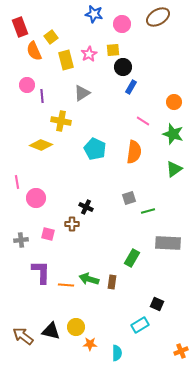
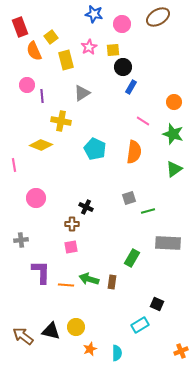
pink star at (89, 54): moved 7 px up
pink line at (17, 182): moved 3 px left, 17 px up
pink square at (48, 234): moved 23 px right, 13 px down; rotated 24 degrees counterclockwise
orange star at (90, 344): moved 5 px down; rotated 24 degrees counterclockwise
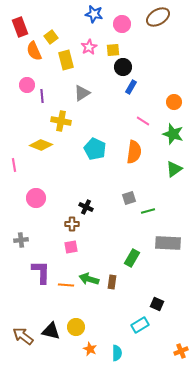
orange star at (90, 349): rotated 24 degrees counterclockwise
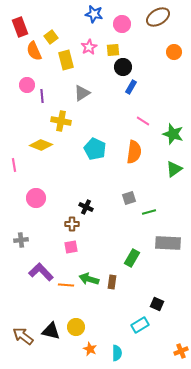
orange circle at (174, 102): moved 50 px up
green line at (148, 211): moved 1 px right, 1 px down
purple L-shape at (41, 272): rotated 45 degrees counterclockwise
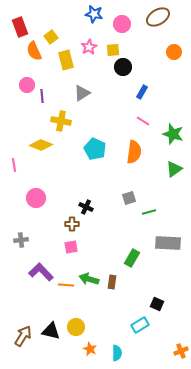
blue rectangle at (131, 87): moved 11 px right, 5 px down
brown arrow at (23, 336): rotated 85 degrees clockwise
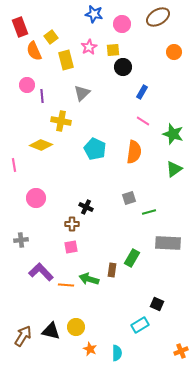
gray triangle at (82, 93): rotated 12 degrees counterclockwise
brown rectangle at (112, 282): moved 12 px up
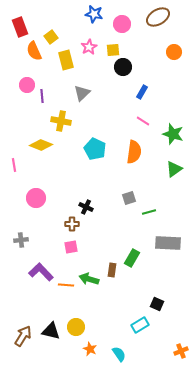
cyan semicircle at (117, 353): moved 2 px right, 1 px down; rotated 35 degrees counterclockwise
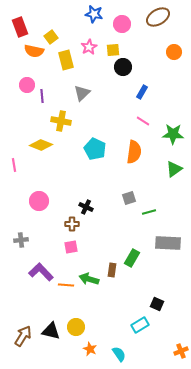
orange semicircle at (34, 51): rotated 54 degrees counterclockwise
green star at (173, 134): rotated 15 degrees counterclockwise
pink circle at (36, 198): moved 3 px right, 3 px down
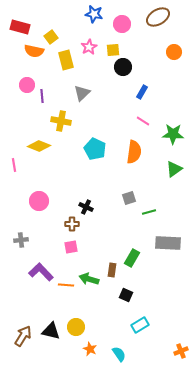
red rectangle at (20, 27): rotated 54 degrees counterclockwise
yellow diamond at (41, 145): moved 2 px left, 1 px down
black square at (157, 304): moved 31 px left, 9 px up
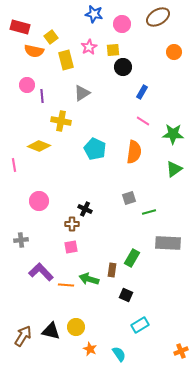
gray triangle at (82, 93): rotated 12 degrees clockwise
black cross at (86, 207): moved 1 px left, 2 px down
